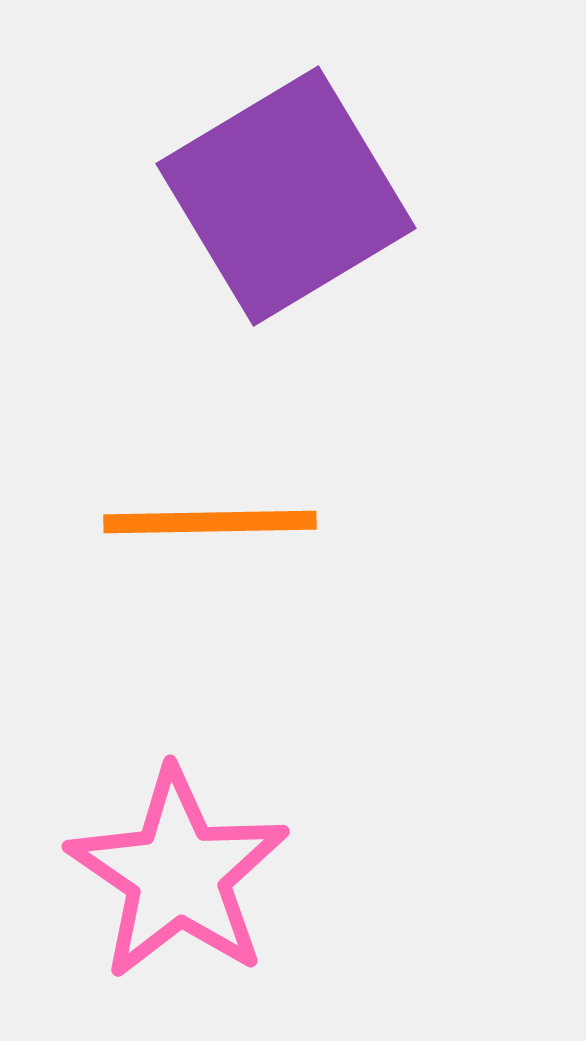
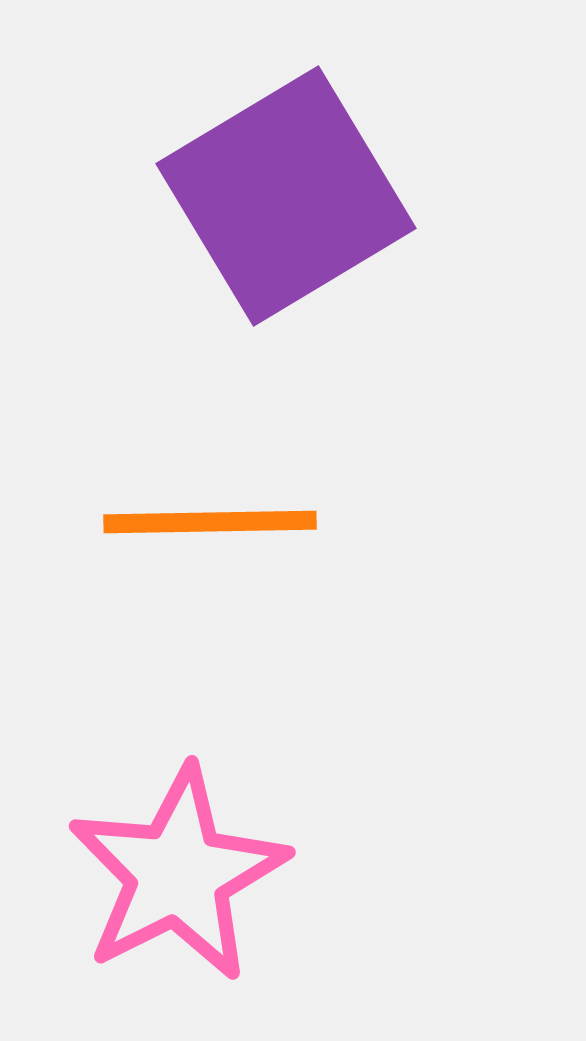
pink star: rotated 11 degrees clockwise
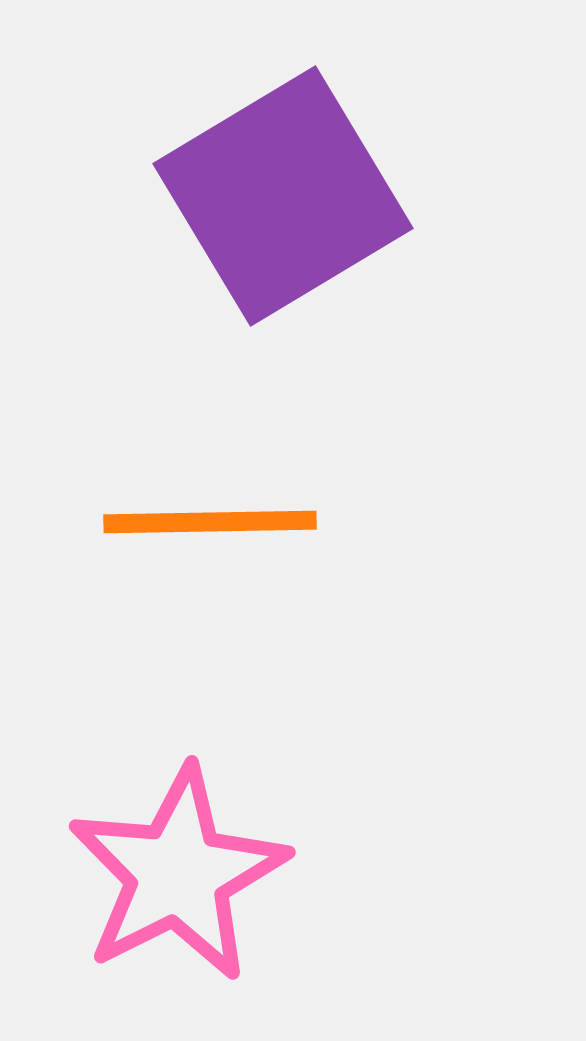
purple square: moved 3 px left
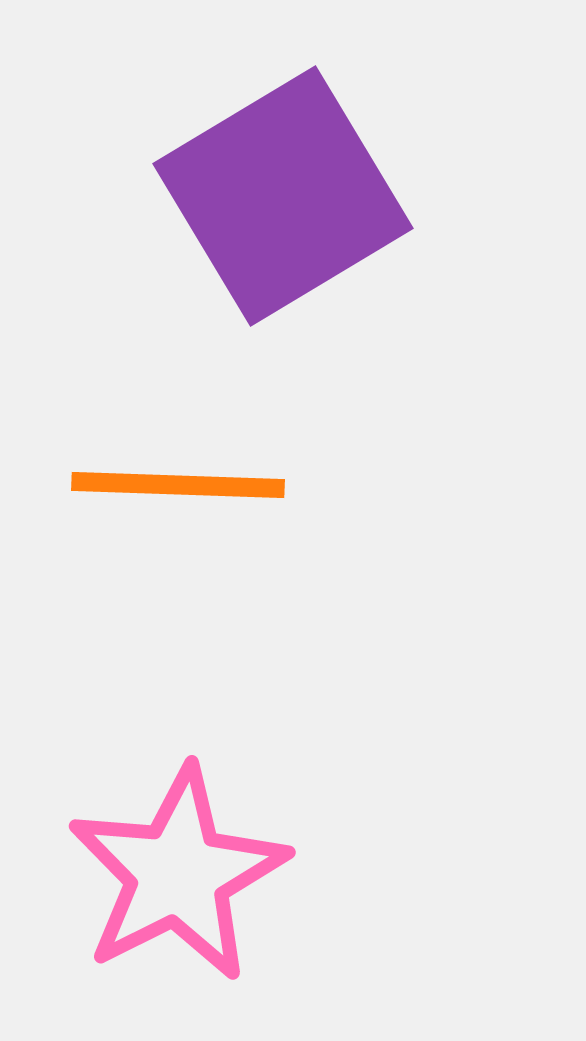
orange line: moved 32 px left, 37 px up; rotated 3 degrees clockwise
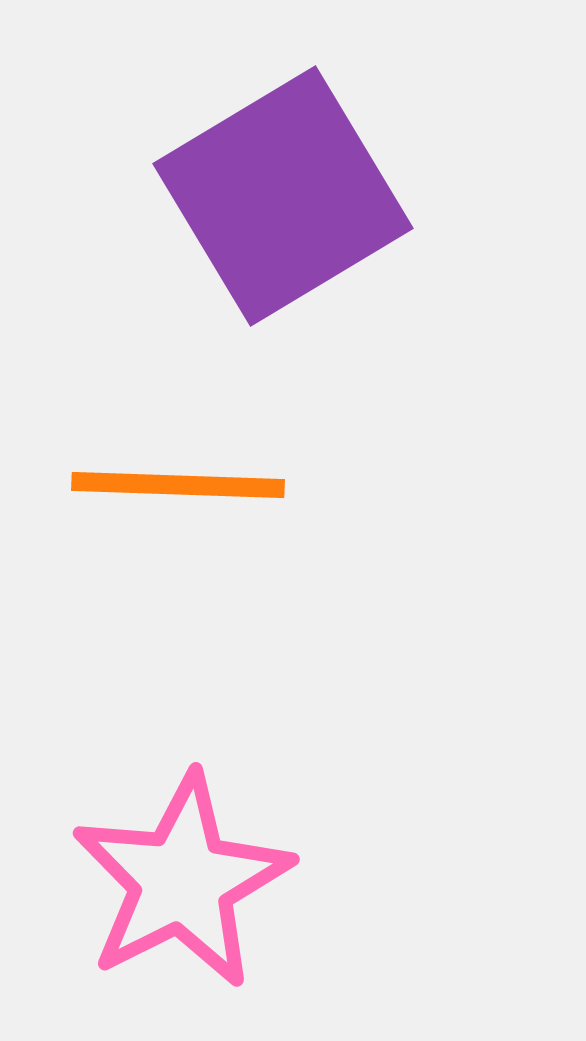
pink star: moved 4 px right, 7 px down
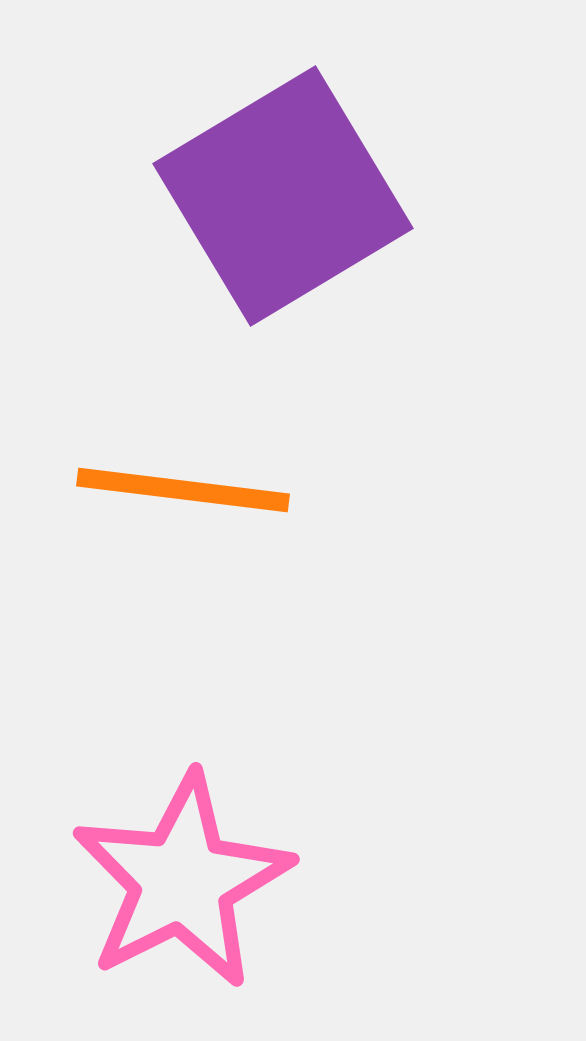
orange line: moved 5 px right, 5 px down; rotated 5 degrees clockwise
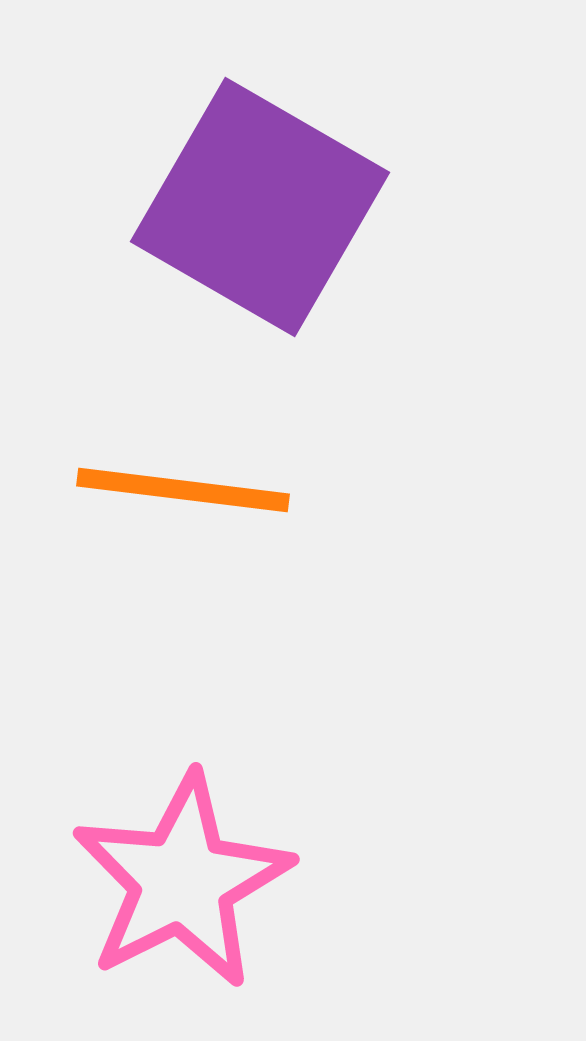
purple square: moved 23 px left, 11 px down; rotated 29 degrees counterclockwise
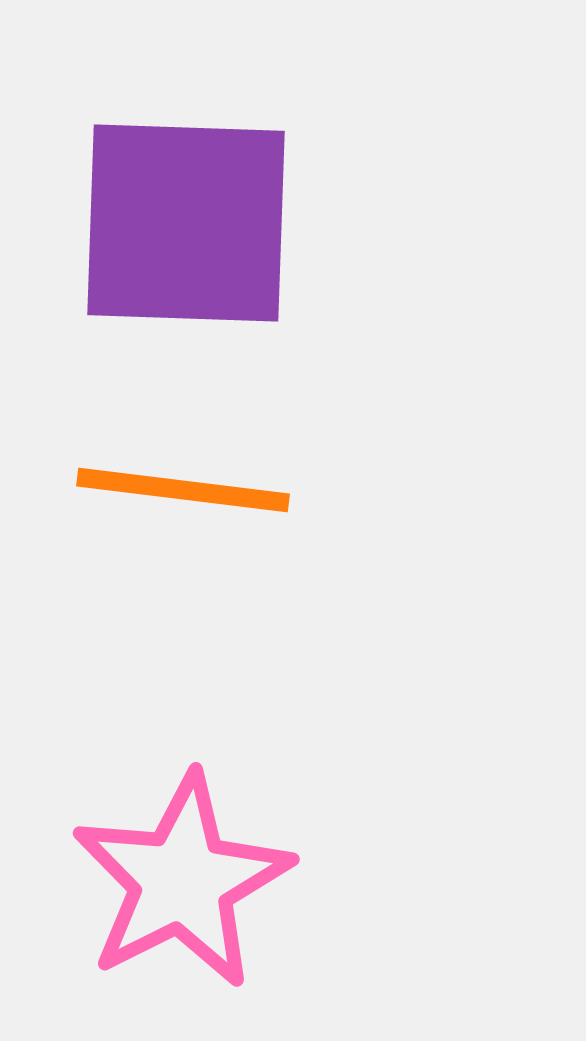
purple square: moved 74 px left, 16 px down; rotated 28 degrees counterclockwise
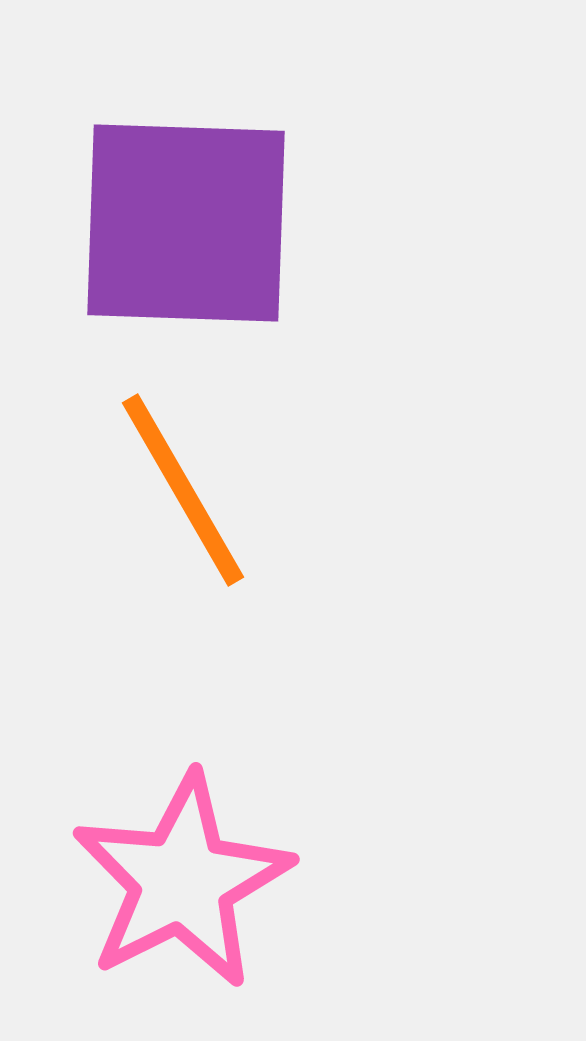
orange line: rotated 53 degrees clockwise
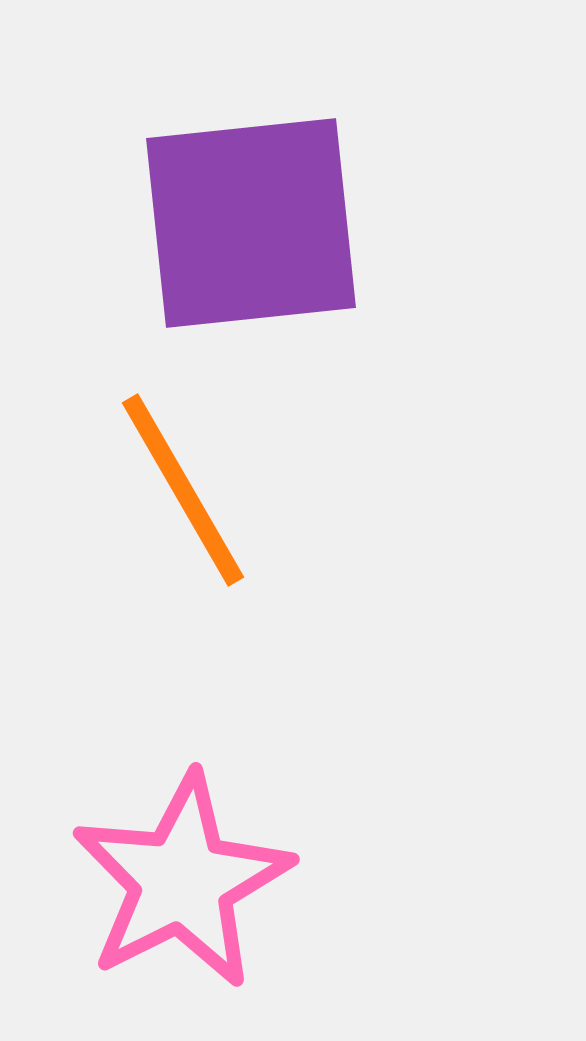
purple square: moved 65 px right; rotated 8 degrees counterclockwise
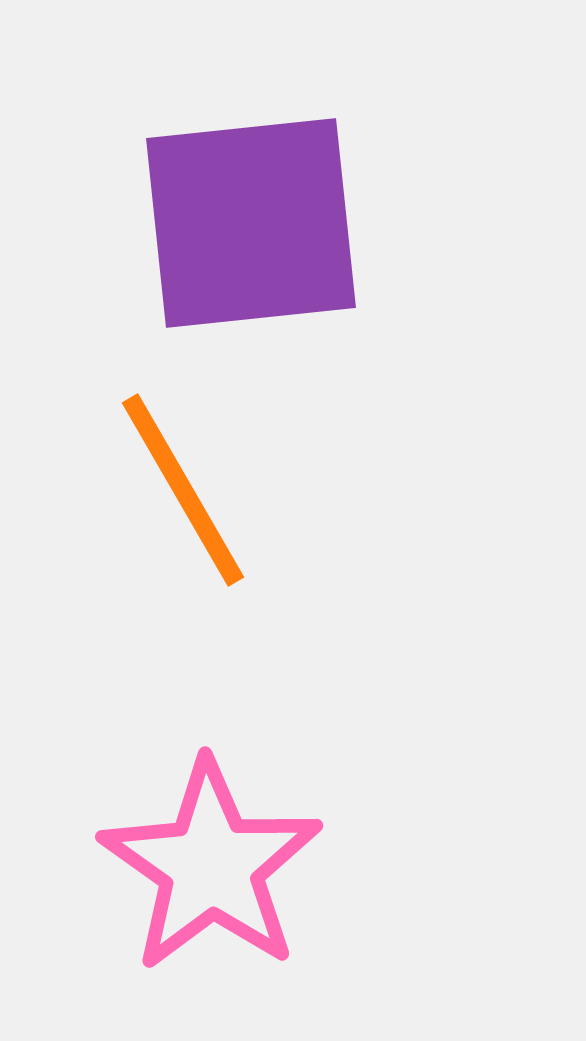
pink star: moved 29 px right, 15 px up; rotated 10 degrees counterclockwise
